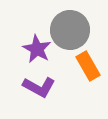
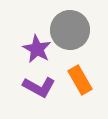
orange rectangle: moved 8 px left, 14 px down
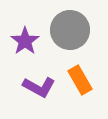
purple star: moved 12 px left, 8 px up; rotated 8 degrees clockwise
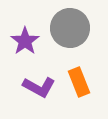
gray circle: moved 2 px up
orange rectangle: moved 1 px left, 2 px down; rotated 8 degrees clockwise
